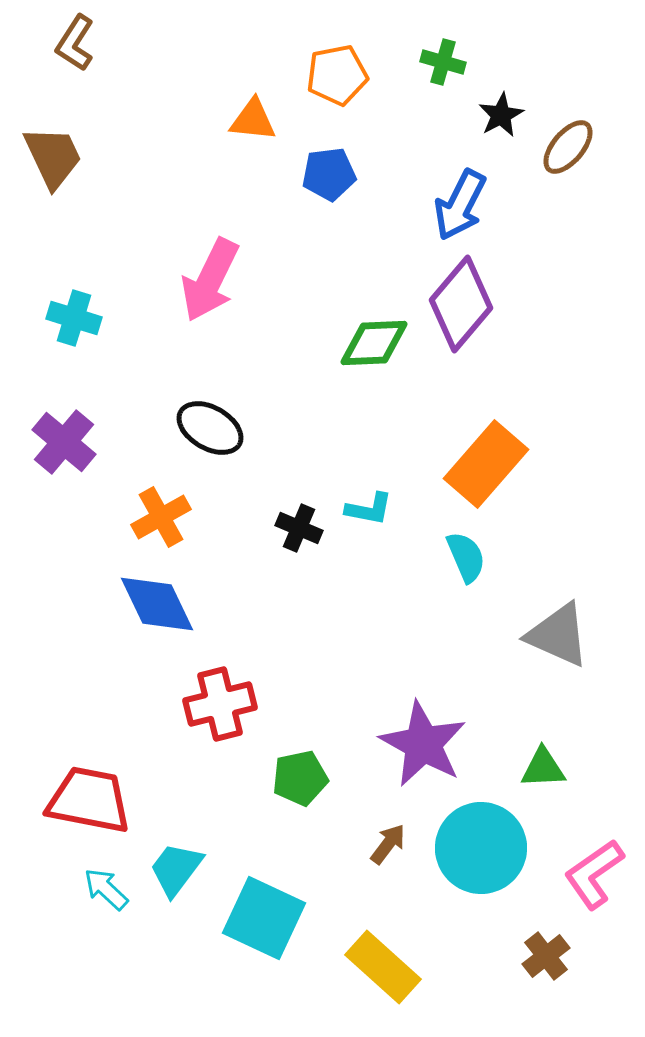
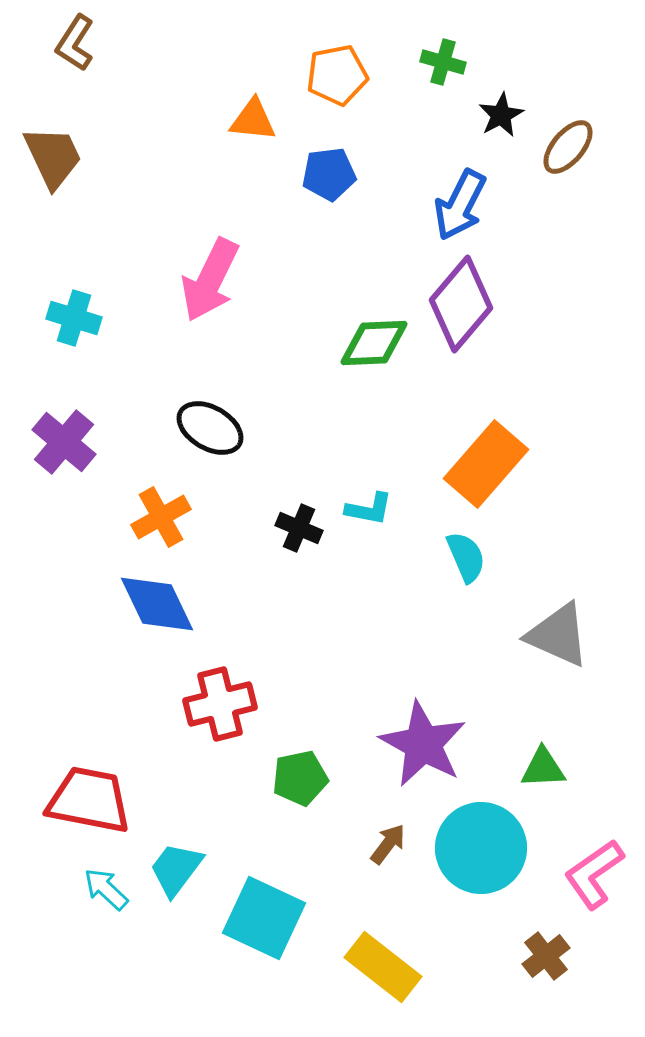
yellow rectangle: rotated 4 degrees counterclockwise
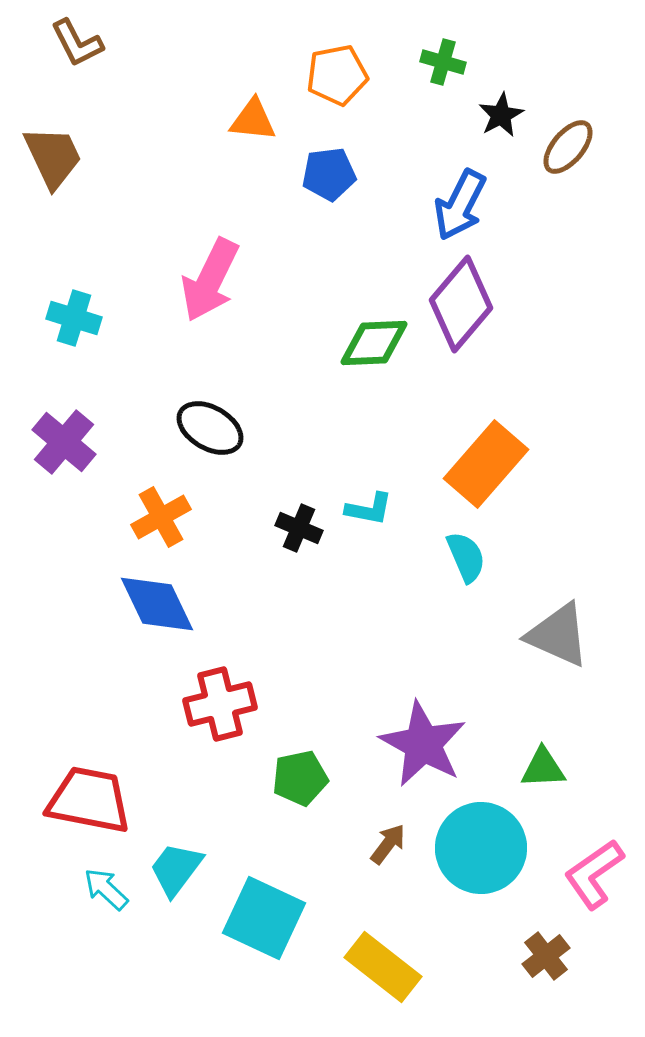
brown L-shape: moved 2 px right; rotated 60 degrees counterclockwise
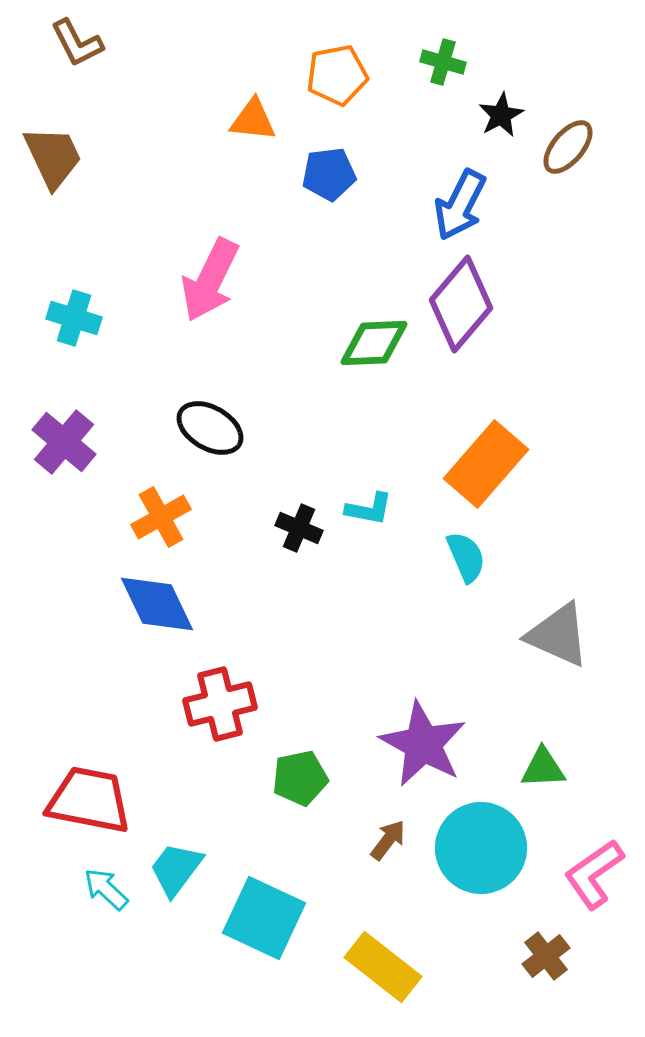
brown arrow: moved 4 px up
